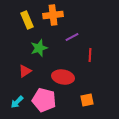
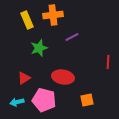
red line: moved 18 px right, 7 px down
red triangle: moved 1 px left, 7 px down
cyan arrow: rotated 32 degrees clockwise
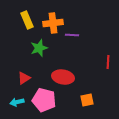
orange cross: moved 8 px down
purple line: moved 2 px up; rotated 32 degrees clockwise
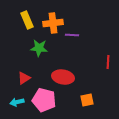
green star: rotated 24 degrees clockwise
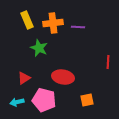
purple line: moved 6 px right, 8 px up
green star: rotated 18 degrees clockwise
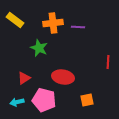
yellow rectangle: moved 12 px left; rotated 30 degrees counterclockwise
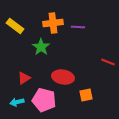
yellow rectangle: moved 6 px down
green star: moved 2 px right, 1 px up; rotated 12 degrees clockwise
red line: rotated 72 degrees counterclockwise
orange square: moved 1 px left, 5 px up
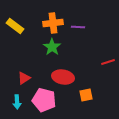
green star: moved 11 px right
red line: rotated 40 degrees counterclockwise
cyan arrow: rotated 80 degrees counterclockwise
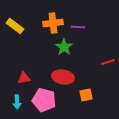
green star: moved 12 px right
red triangle: rotated 24 degrees clockwise
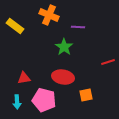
orange cross: moved 4 px left, 8 px up; rotated 30 degrees clockwise
